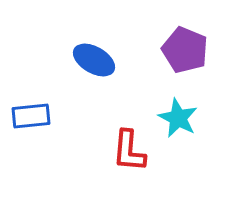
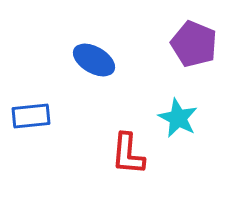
purple pentagon: moved 9 px right, 6 px up
red L-shape: moved 1 px left, 3 px down
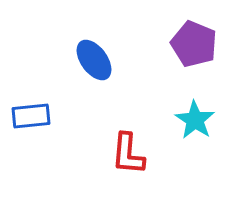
blue ellipse: rotated 24 degrees clockwise
cyan star: moved 17 px right, 2 px down; rotated 6 degrees clockwise
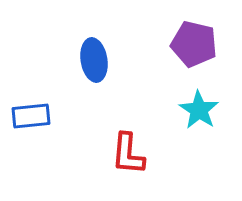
purple pentagon: rotated 9 degrees counterclockwise
blue ellipse: rotated 27 degrees clockwise
cyan star: moved 4 px right, 10 px up
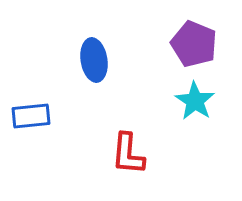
purple pentagon: rotated 9 degrees clockwise
cyan star: moved 4 px left, 9 px up
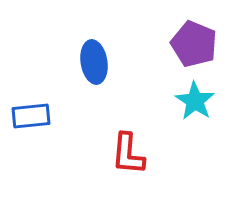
blue ellipse: moved 2 px down
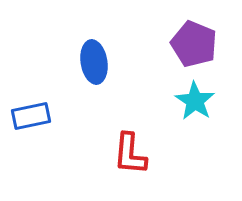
blue rectangle: rotated 6 degrees counterclockwise
red L-shape: moved 2 px right
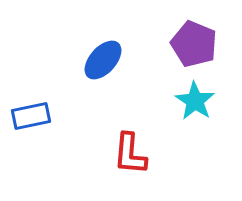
blue ellipse: moved 9 px right, 2 px up; rotated 51 degrees clockwise
